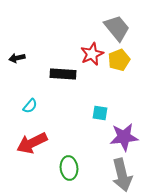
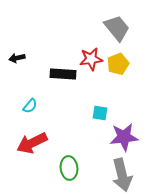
red star: moved 1 px left, 5 px down; rotated 15 degrees clockwise
yellow pentagon: moved 1 px left, 4 px down
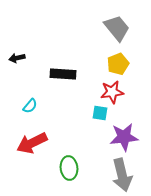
red star: moved 21 px right, 33 px down
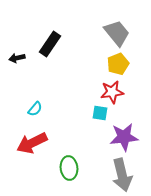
gray trapezoid: moved 5 px down
black rectangle: moved 13 px left, 30 px up; rotated 60 degrees counterclockwise
cyan semicircle: moved 5 px right, 3 px down
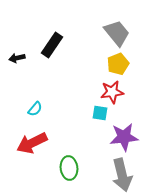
black rectangle: moved 2 px right, 1 px down
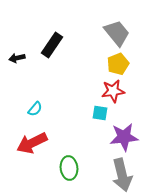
red star: moved 1 px right, 1 px up
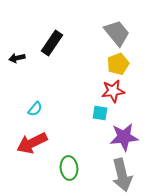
black rectangle: moved 2 px up
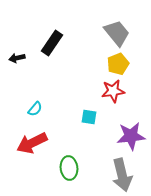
cyan square: moved 11 px left, 4 px down
purple star: moved 7 px right, 1 px up
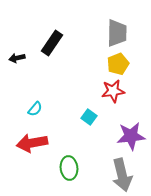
gray trapezoid: rotated 40 degrees clockwise
cyan square: rotated 28 degrees clockwise
red arrow: rotated 16 degrees clockwise
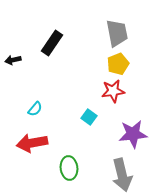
gray trapezoid: rotated 12 degrees counterclockwise
black arrow: moved 4 px left, 2 px down
purple star: moved 2 px right, 2 px up
